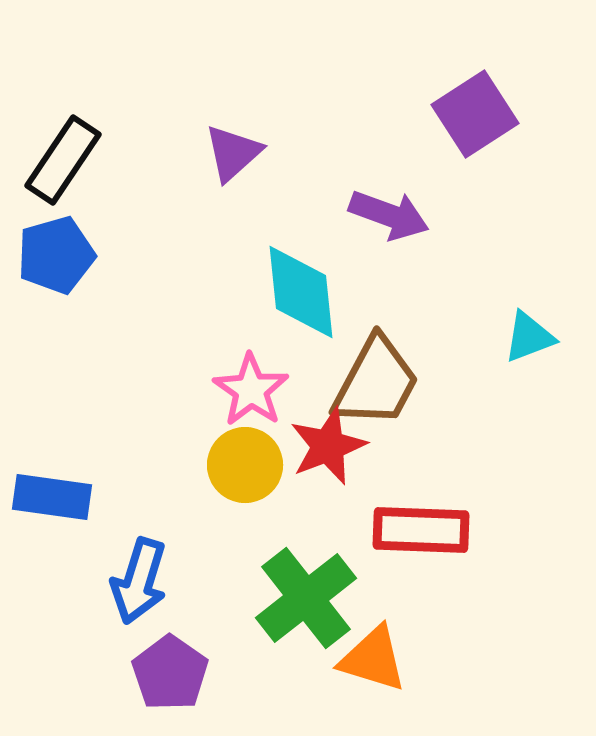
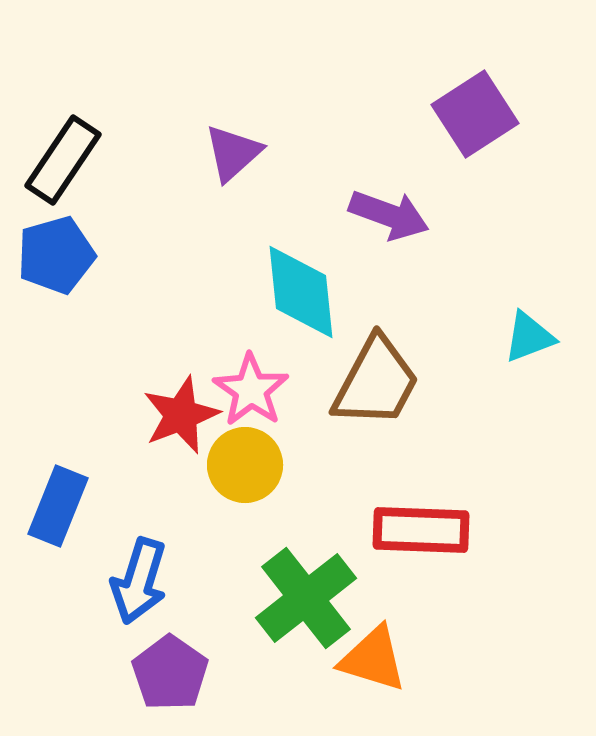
red star: moved 147 px left, 31 px up
blue rectangle: moved 6 px right, 9 px down; rotated 76 degrees counterclockwise
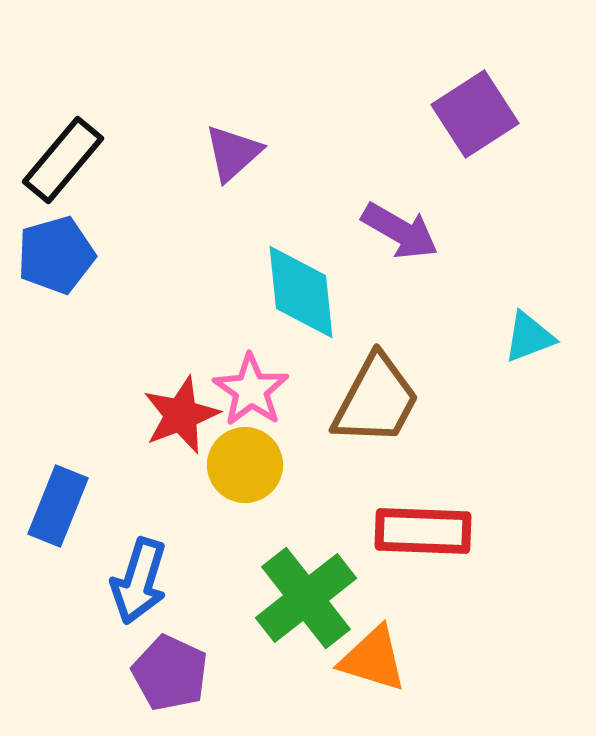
black rectangle: rotated 6 degrees clockwise
purple arrow: moved 11 px right, 16 px down; rotated 10 degrees clockwise
brown trapezoid: moved 18 px down
red rectangle: moved 2 px right, 1 px down
purple pentagon: rotated 10 degrees counterclockwise
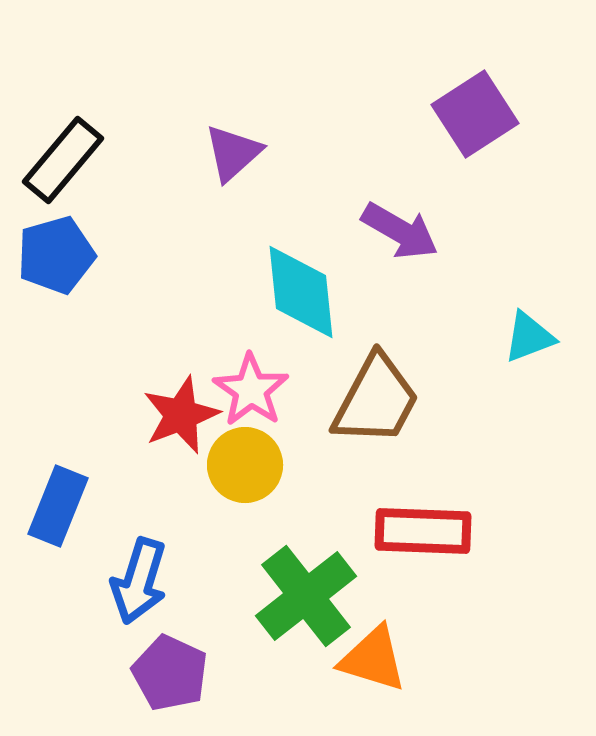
green cross: moved 2 px up
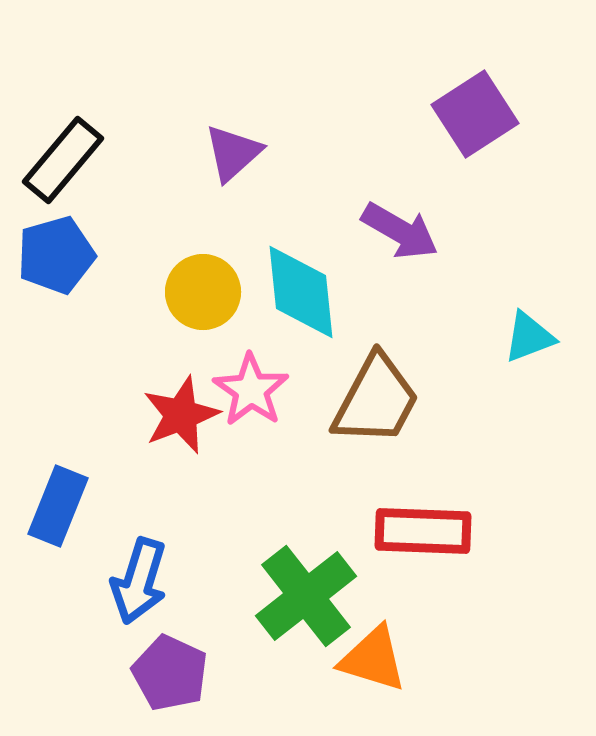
yellow circle: moved 42 px left, 173 px up
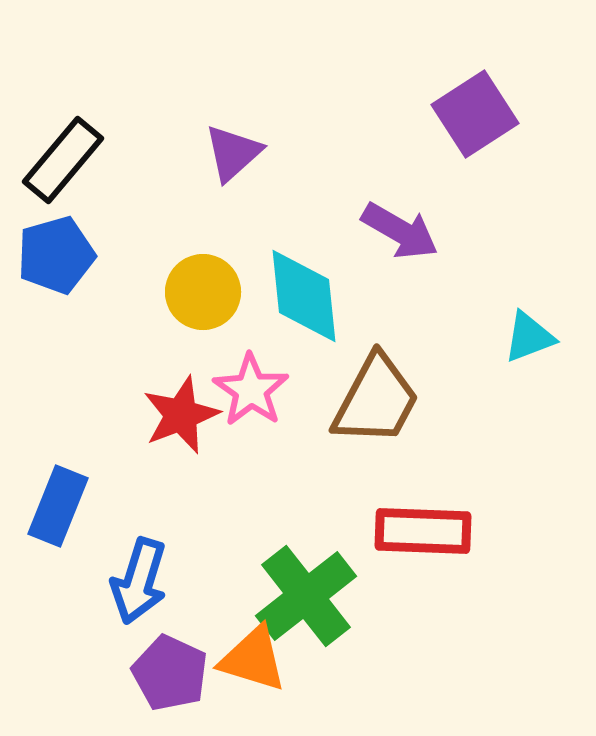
cyan diamond: moved 3 px right, 4 px down
orange triangle: moved 120 px left
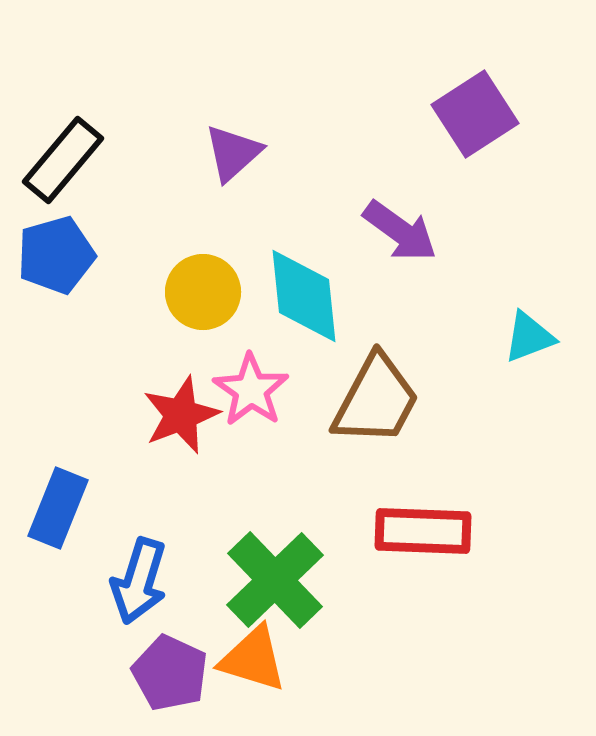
purple arrow: rotated 6 degrees clockwise
blue rectangle: moved 2 px down
green cross: moved 31 px left, 16 px up; rotated 6 degrees counterclockwise
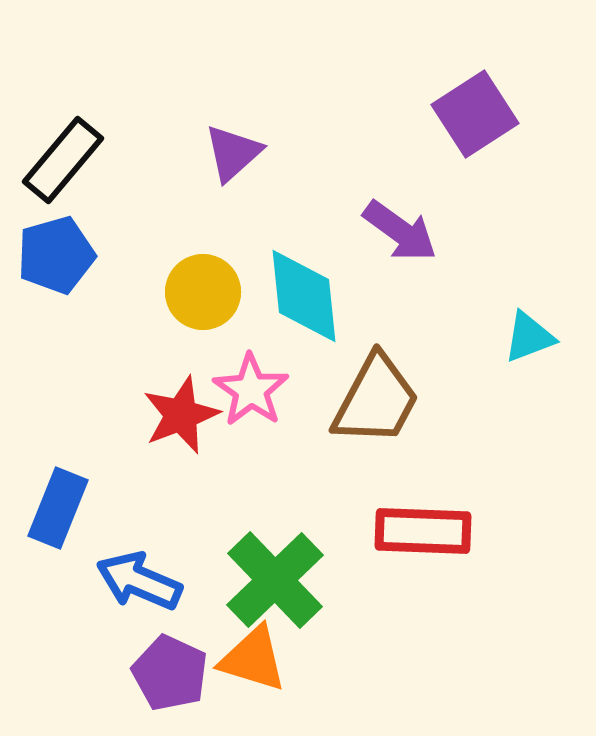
blue arrow: rotated 96 degrees clockwise
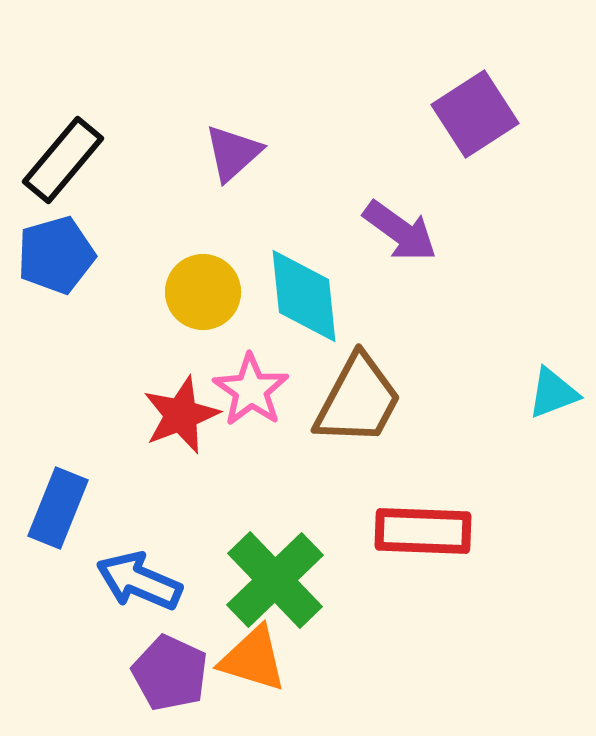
cyan triangle: moved 24 px right, 56 px down
brown trapezoid: moved 18 px left
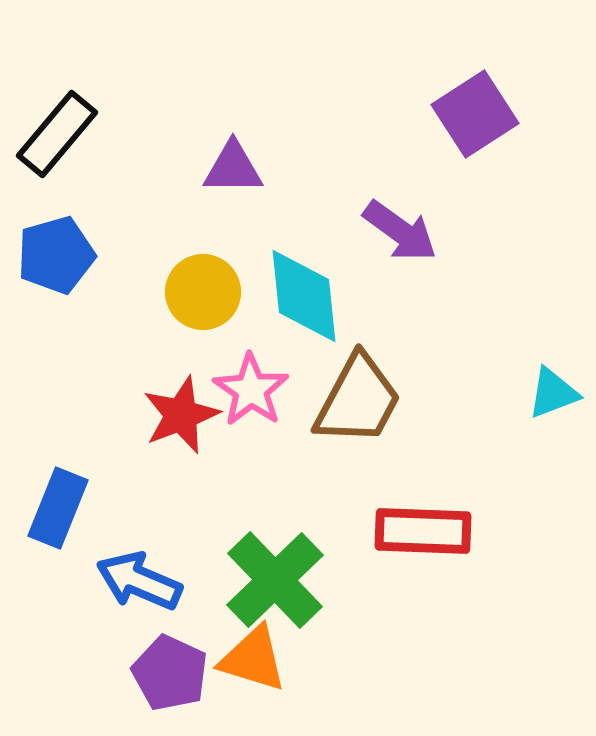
purple triangle: moved 15 px down; rotated 42 degrees clockwise
black rectangle: moved 6 px left, 26 px up
